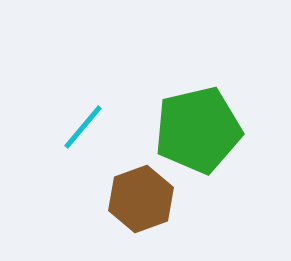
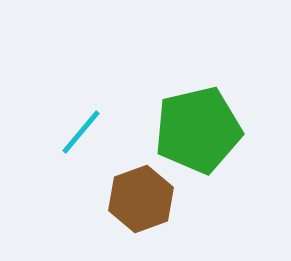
cyan line: moved 2 px left, 5 px down
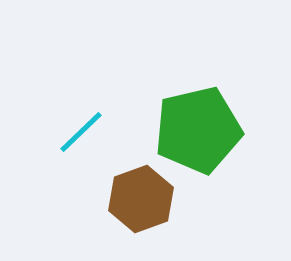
cyan line: rotated 6 degrees clockwise
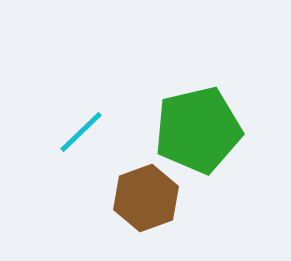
brown hexagon: moved 5 px right, 1 px up
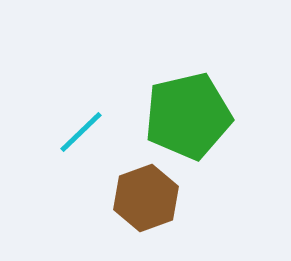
green pentagon: moved 10 px left, 14 px up
